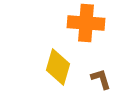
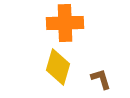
orange cross: moved 21 px left; rotated 6 degrees counterclockwise
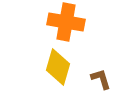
orange cross: moved 1 px right, 1 px up; rotated 12 degrees clockwise
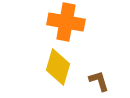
brown L-shape: moved 2 px left, 2 px down
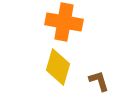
orange cross: moved 2 px left
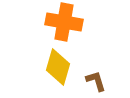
brown L-shape: moved 3 px left
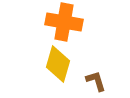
yellow diamond: moved 3 px up
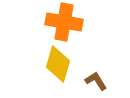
brown L-shape: rotated 15 degrees counterclockwise
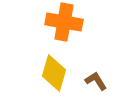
yellow diamond: moved 4 px left, 9 px down
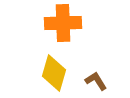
orange cross: moved 1 px left, 1 px down; rotated 12 degrees counterclockwise
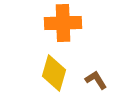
brown L-shape: moved 1 px up
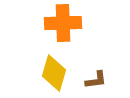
brown L-shape: rotated 115 degrees clockwise
